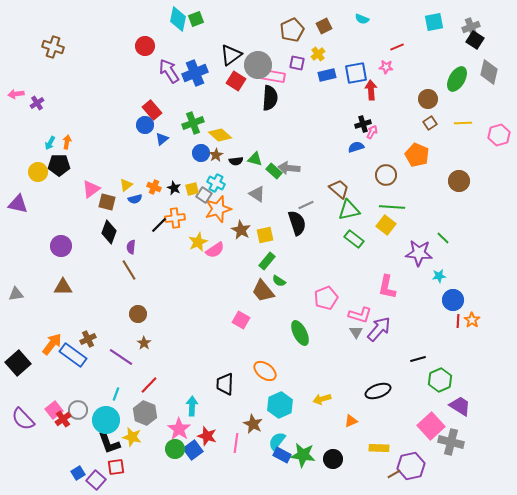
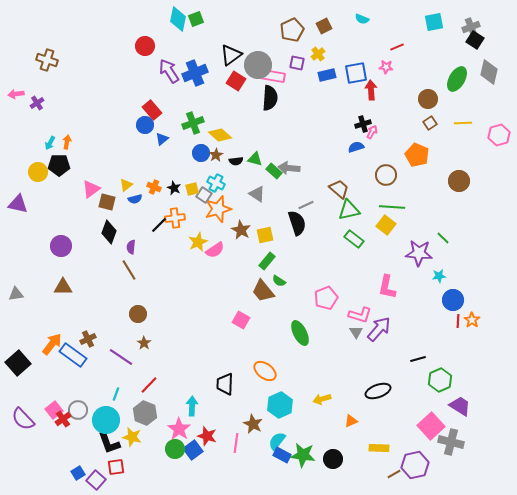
brown cross at (53, 47): moved 6 px left, 13 px down
purple hexagon at (411, 466): moved 4 px right, 1 px up
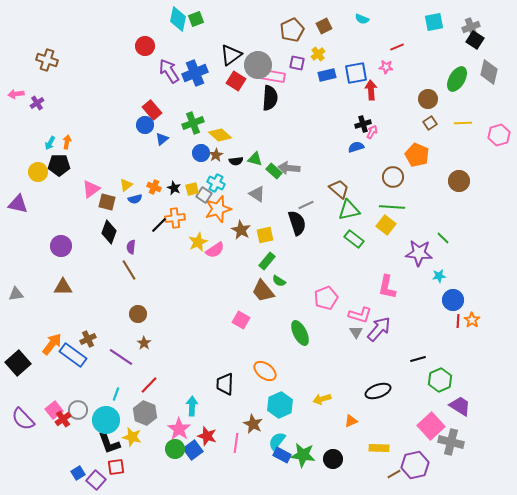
brown circle at (386, 175): moved 7 px right, 2 px down
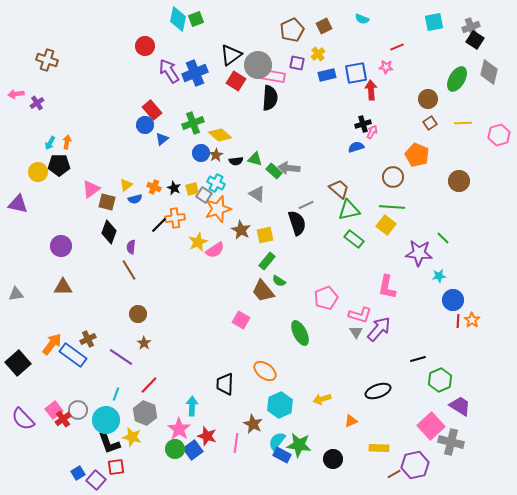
green star at (303, 455): moved 4 px left, 10 px up
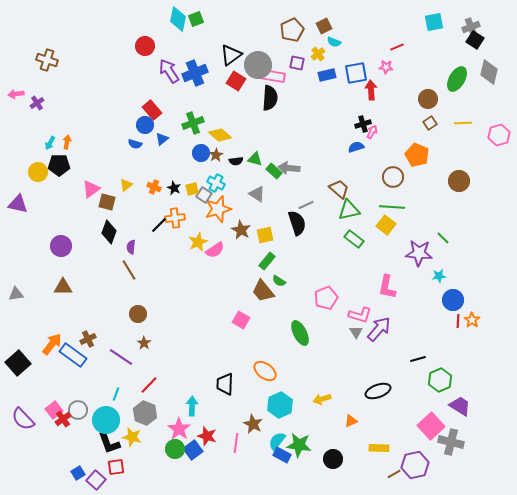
cyan semicircle at (362, 19): moved 28 px left, 23 px down
blue semicircle at (135, 199): moved 55 px up; rotated 32 degrees clockwise
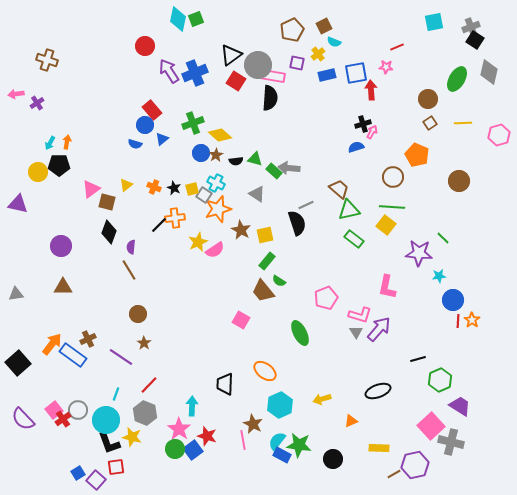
pink line at (236, 443): moved 7 px right, 3 px up; rotated 18 degrees counterclockwise
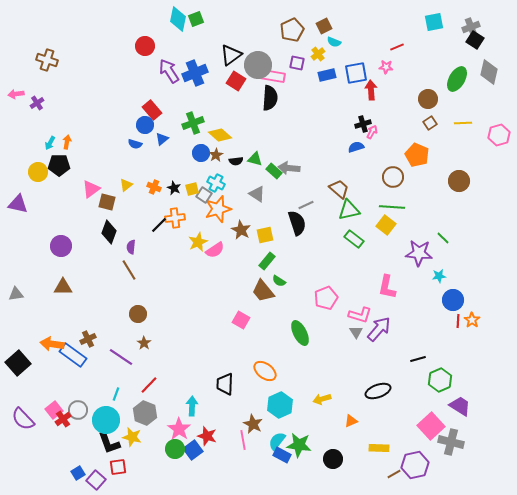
orange arrow at (52, 344): rotated 120 degrees counterclockwise
red square at (116, 467): moved 2 px right
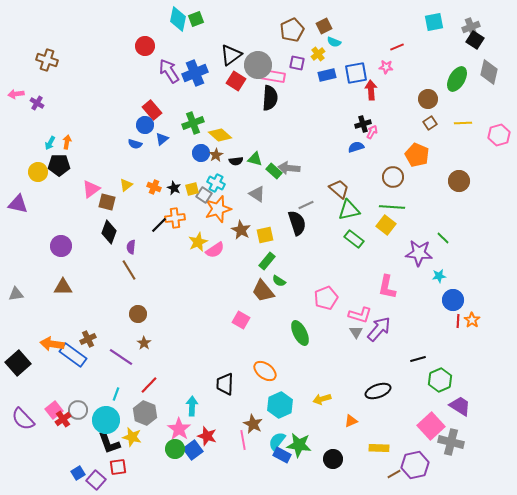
purple cross at (37, 103): rotated 24 degrees counterclockwise
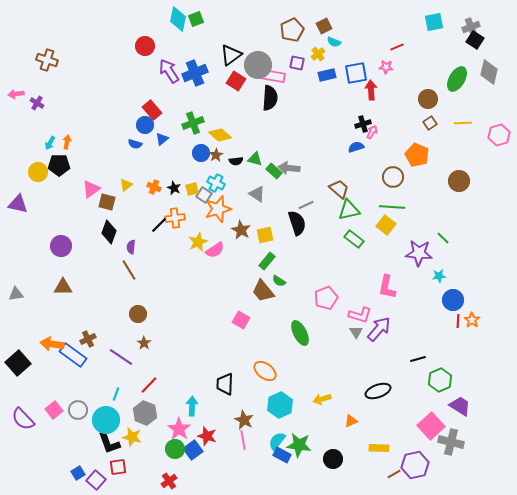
red cross at (63, 419): moved 106 px right, 62 px down
brown star at (253, 424): moved 9 px left, 4 px up
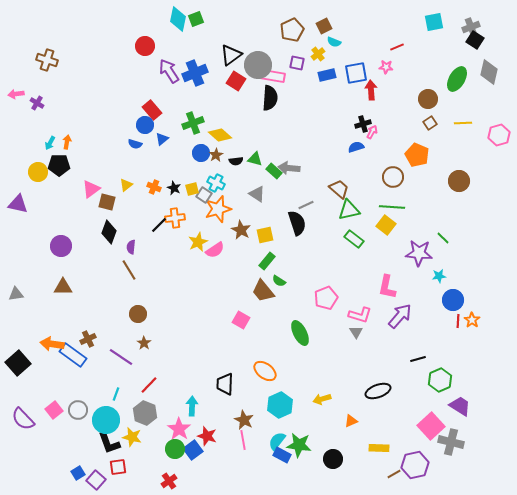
purple arrow at (379, 329): moved 21 px right, 13 px up
